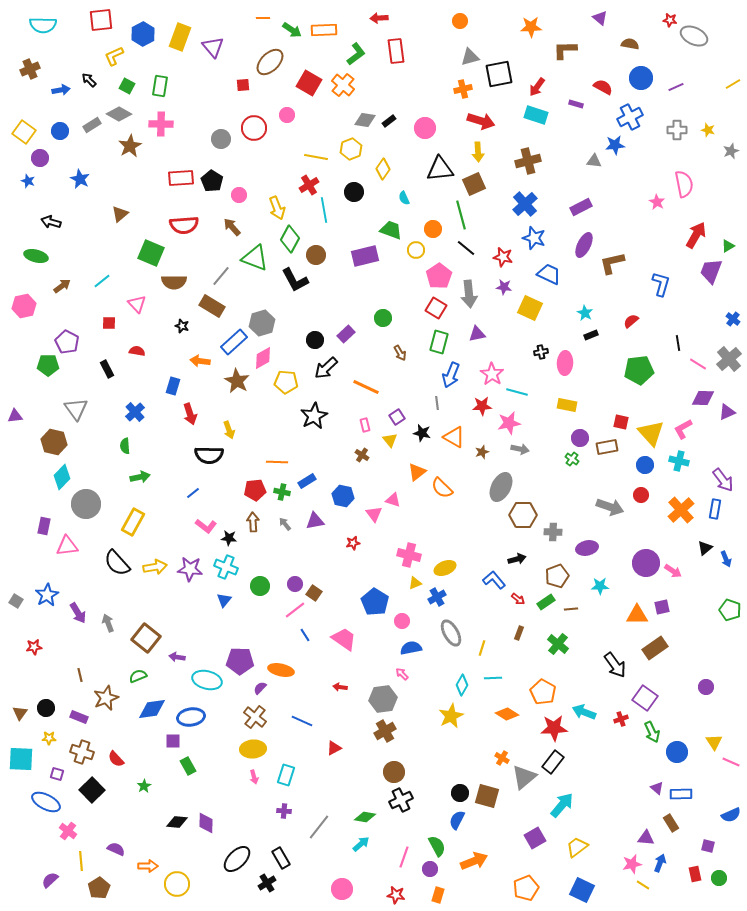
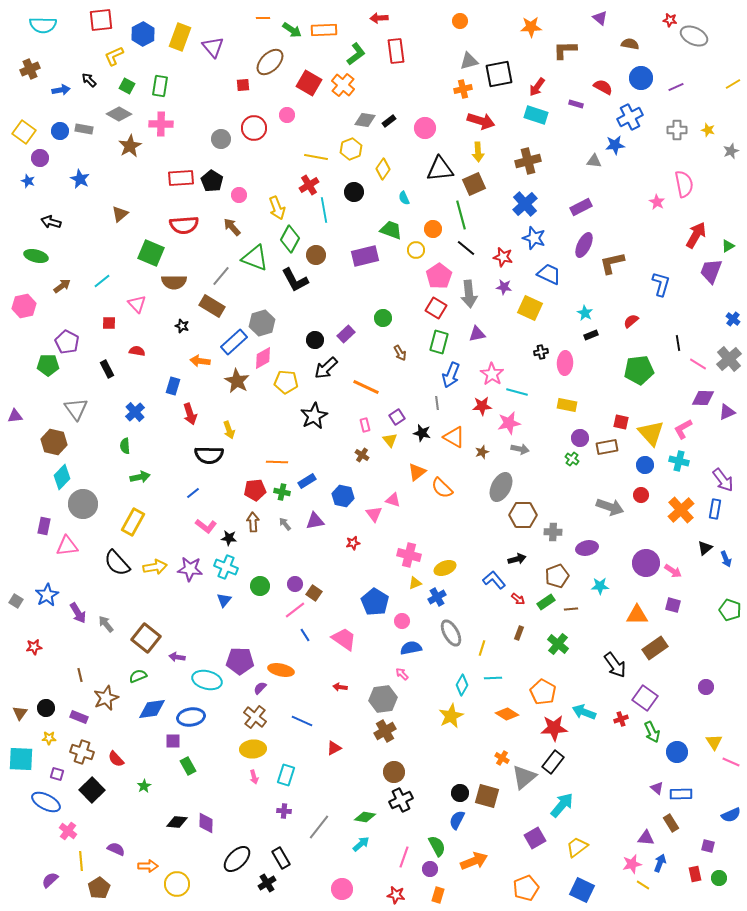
gray triangle at (470, 57): moved 1 px left, 4 px down
gray rectangle at (92, 125): moved 8 px left, 4 px down; rotated 42 degrees clockwise
gray circle at (86, 504): moved 3 px left
purple square at (662, 607): moved 11 px right, 2 px up; rotated 28 degrees clockwise
gray arrow at (108, 623): moved 2 px left, 1 px down; rotated 18 degrees counterclockwise
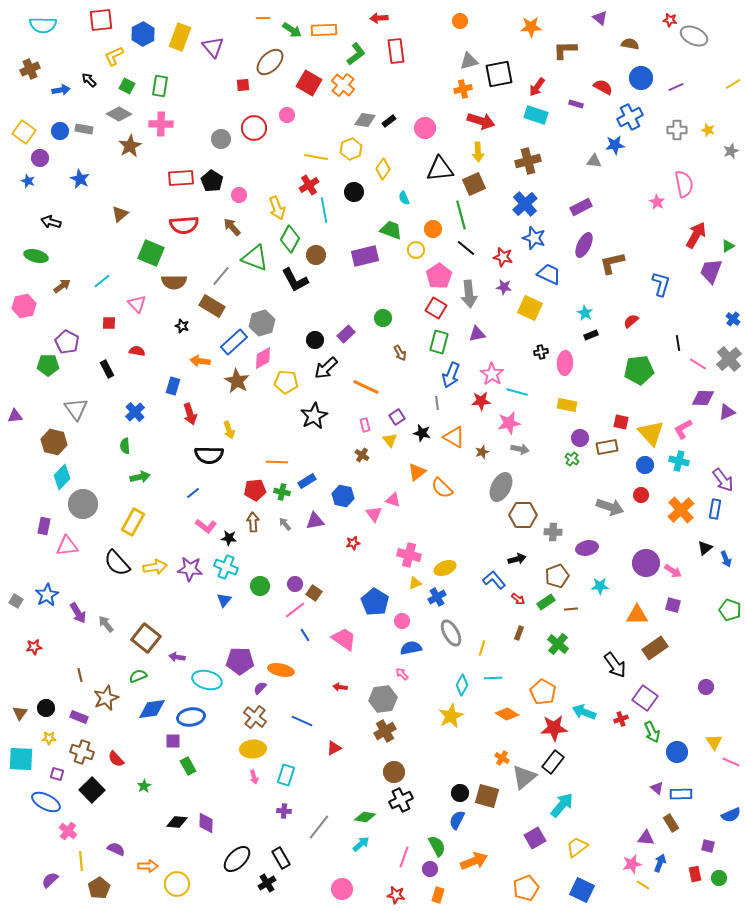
red star at (482, 406): moved 1 px left, 5 px up
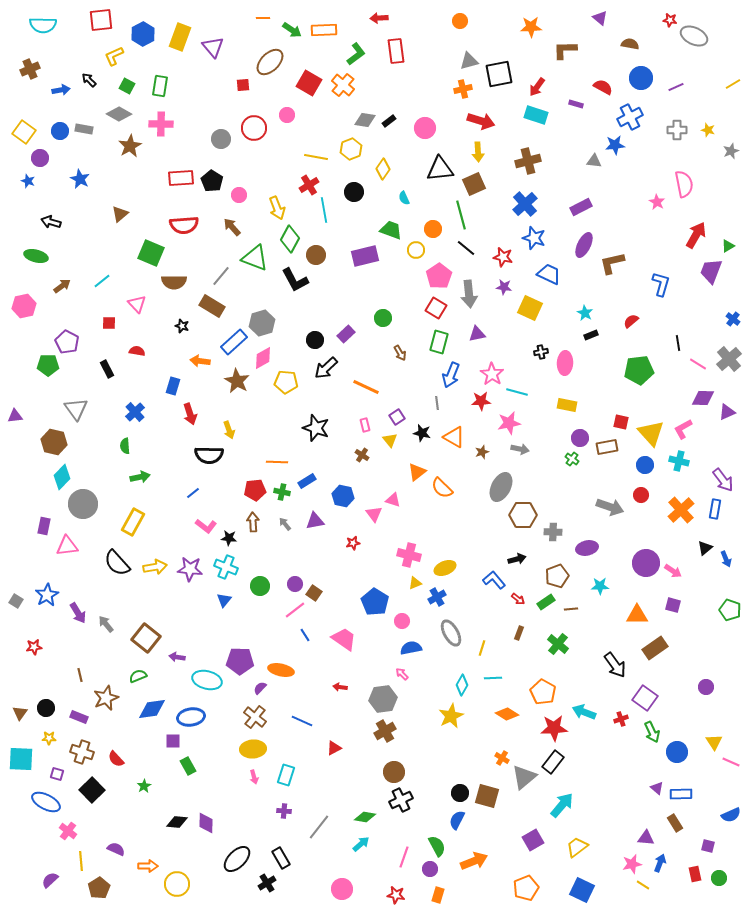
black star at (314, 416): moved 2 px right, 12 px down; rotated 24 degrees counterclockwise
brown rectangle at (671, 823): moved 4 px right
purple square at (535, 838): moved 2 px left, 2 px down
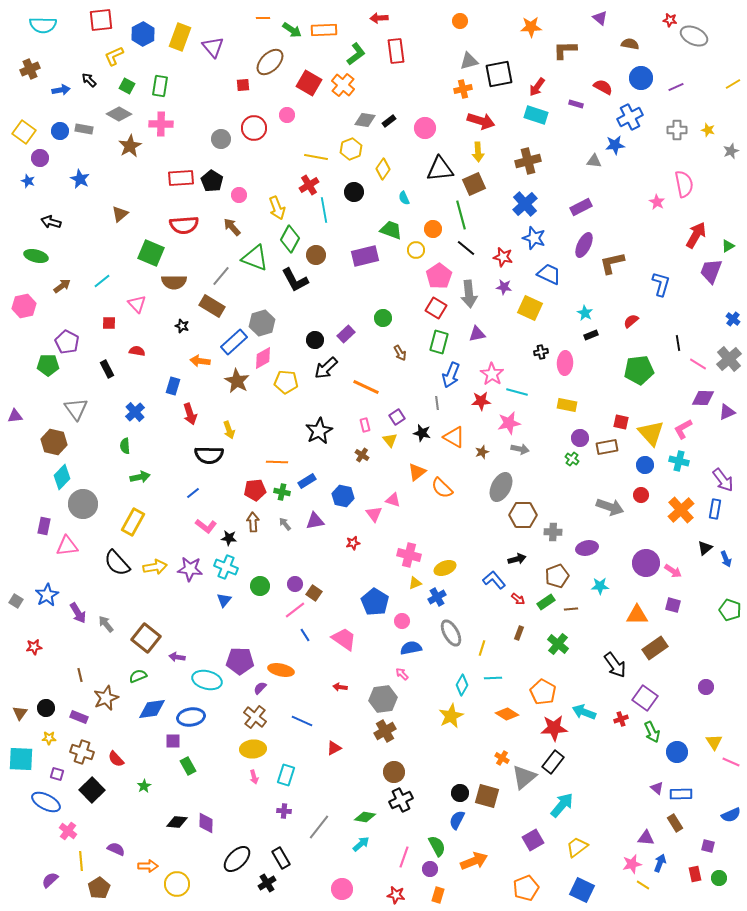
black star at (316, 428): moved 3 px right, 3 px down; rotated 24 degrees clockwise
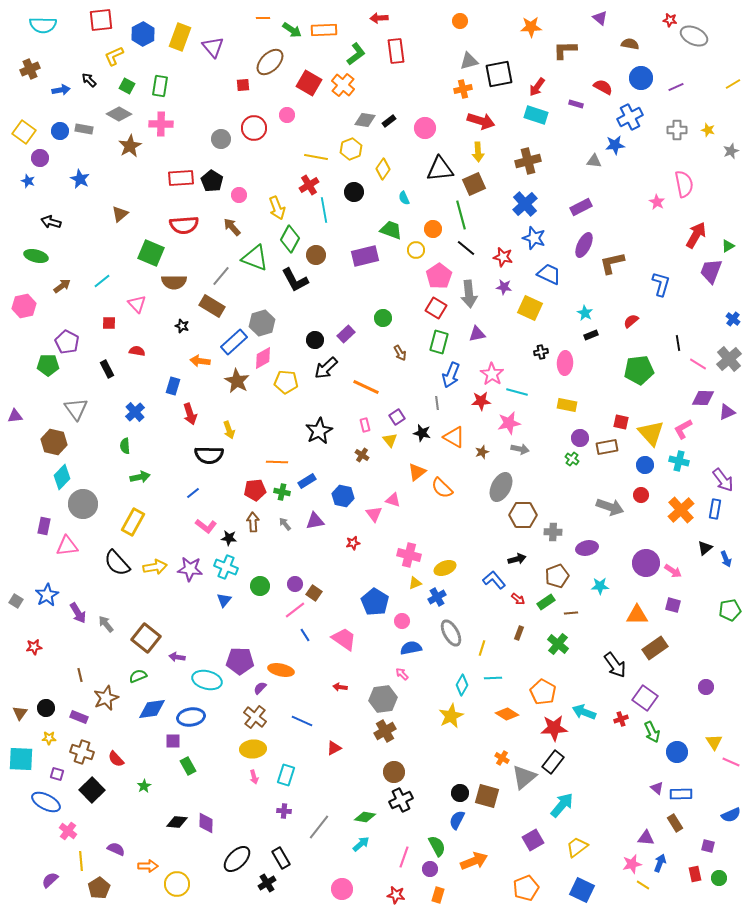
brown line at (571, 609): moved 4 px down
green pentagon at (730, 610): rotated 30 degrees counterclockwise
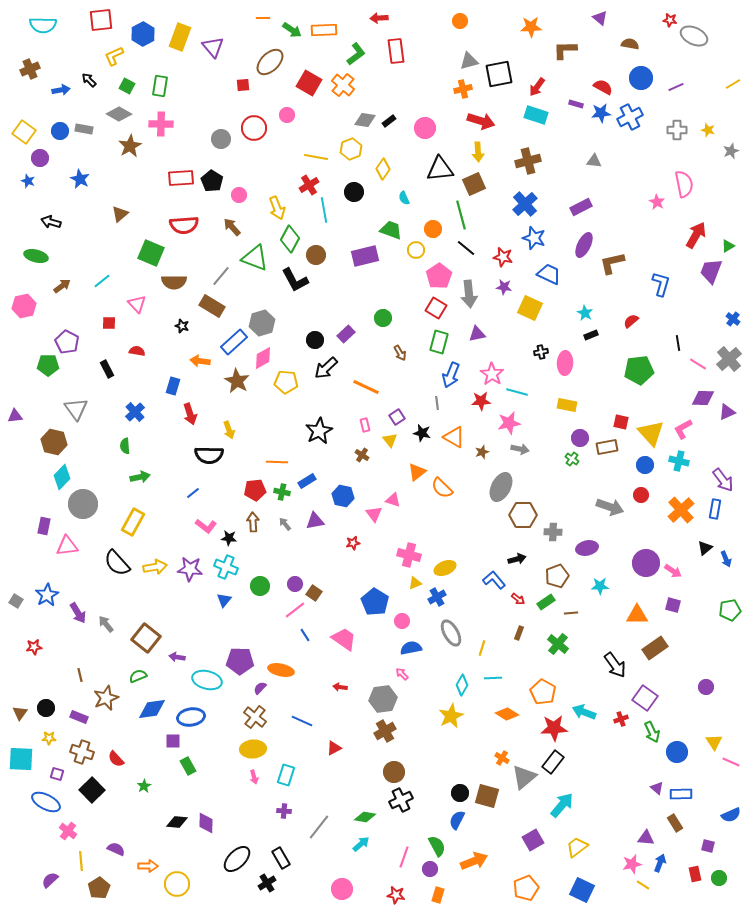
blue star at (615, 145): moved 14 px left, 32 px up
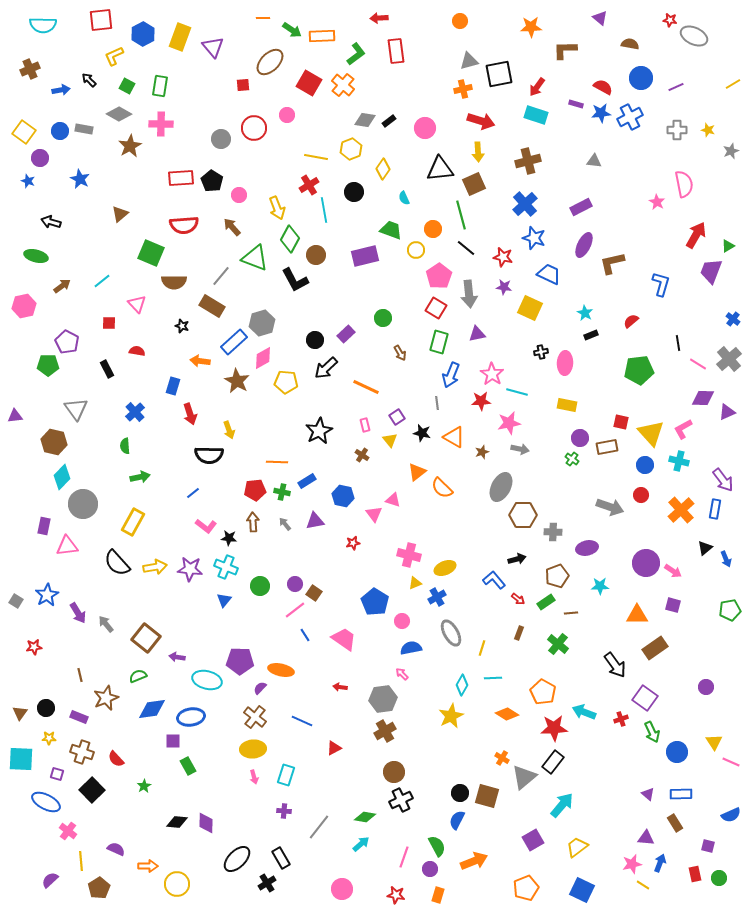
orange rectangle at (324, 30): moved 2 px left, 6 px down
purple triangle at (657, 788): moved 9 px left, 6 px down
